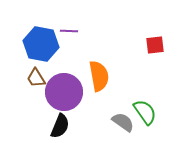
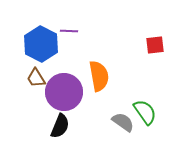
blue hexagon: rotated 16 degrees clockwise
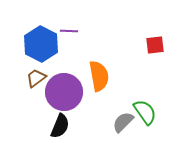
brown trapezoid: rotated 85 degrees clockwise
gray semicircle: rotated 80 degrees counterclockwise
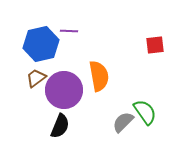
blue hexagon: rotated 20 degrees clockwise
purple circle: moved 2 px up
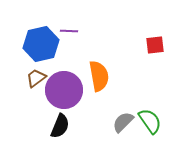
green semicircle: moved 5 px right, 9 px down
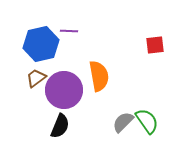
green semicircle: moved 3 px left
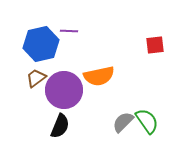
orange semicircle: rotated 88 degrees clockwise
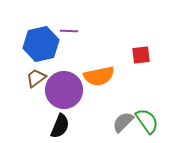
red square: moved 14 px left, 10 px down
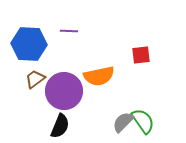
blue hexagon: moved 12 px left; rotated 16 degrees clockwise
brown trapezoid: moved 1 px left, 1 px down
purple circle: moved 1 px down
green semicircle: moved 4 px left
